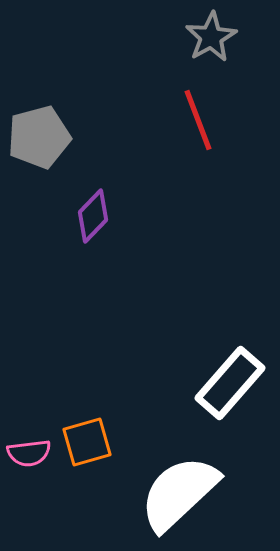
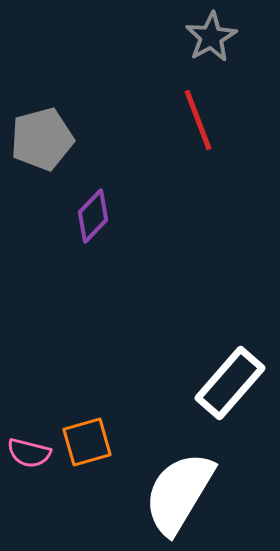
gray pentagon: moved 3 px right, 2 px down
pink semicircle: rotated 21 degrees clockwise
white semicircle: rotated 16 degrees counterclockwise
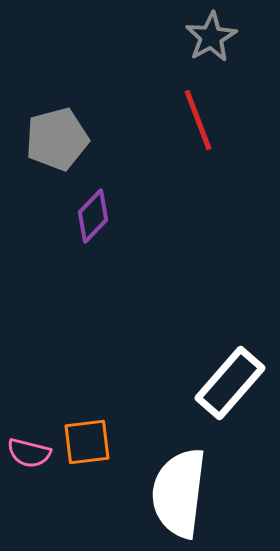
gray pentagon: moved 15 px right
orange square: rotated 9 degrees clockwise
white semicircle: rotated 24 degrees counterclockwise
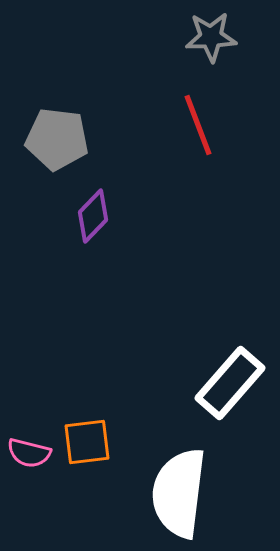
gray star: rotated 27 degrees clockwise
red line: moved 5 px down
gray pentagon: rotated 22 degrees clockwise
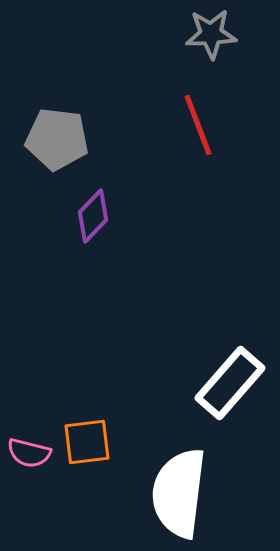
gray star: moved 3 px up
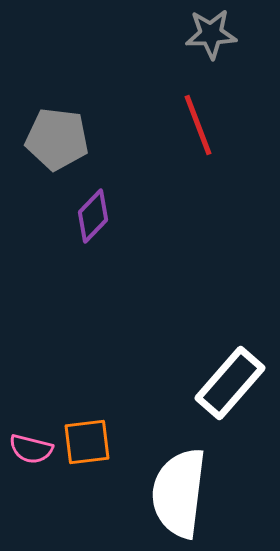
pink semicircle: moved 2 px right, 4 px up
